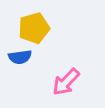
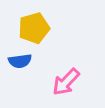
blue semicircle: moved 4 px down
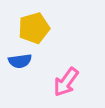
pink arrow: rotated 8 degrees counterclockwise
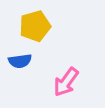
yellow pentagon: moved 1 px right, 2 px up
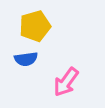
blue semicircle: moved 6 px right, 2 px up
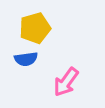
yellow pentagon: moved 2 px down
